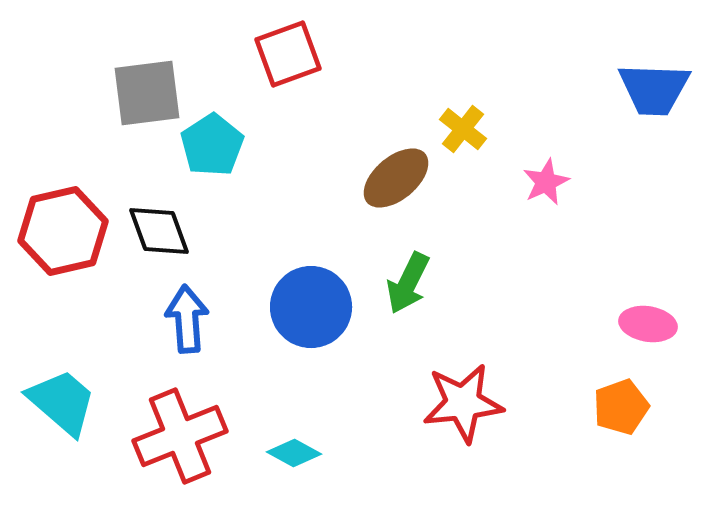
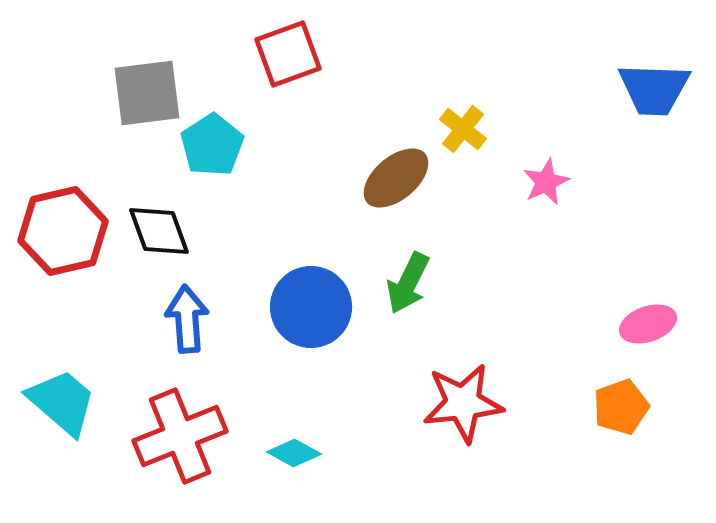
pink ellipse: rotated 28 degrees counterclockwise
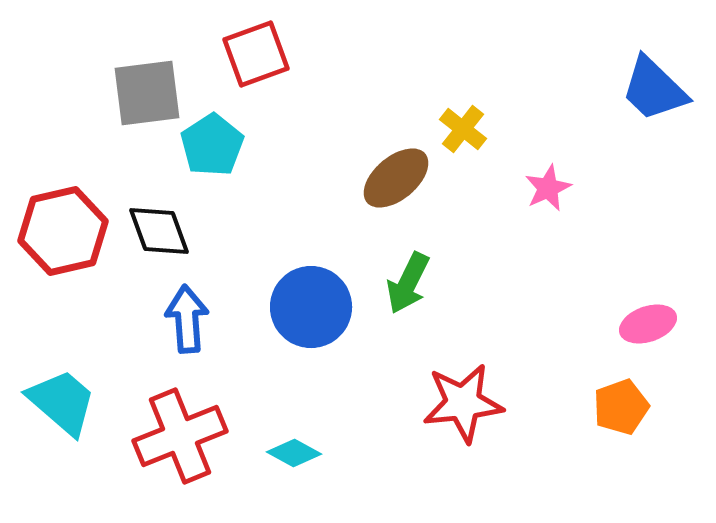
red square: moved 32 px left
blue trapezoid: rotated 42 degrees clockwise
pink star: moved 2 px right, 6 px down
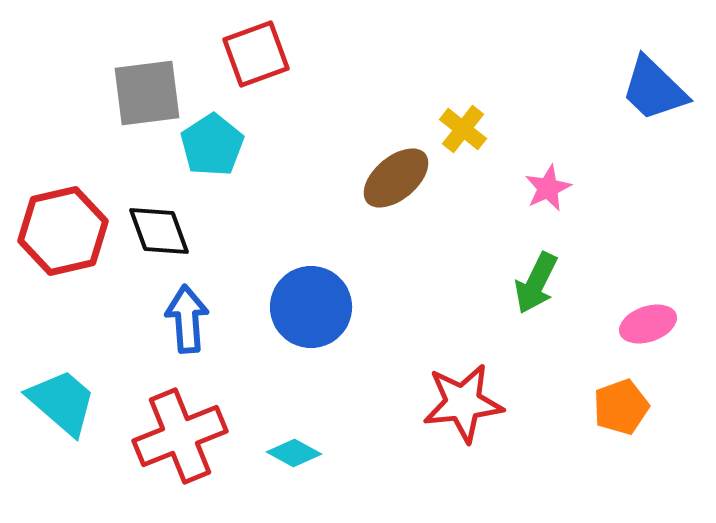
green arrow: moved 128 px right
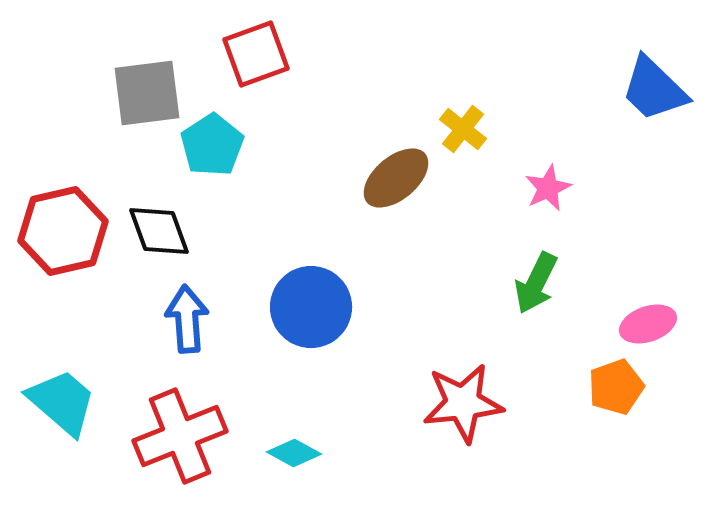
orange pentagon: moved 5 px left, 20 px up
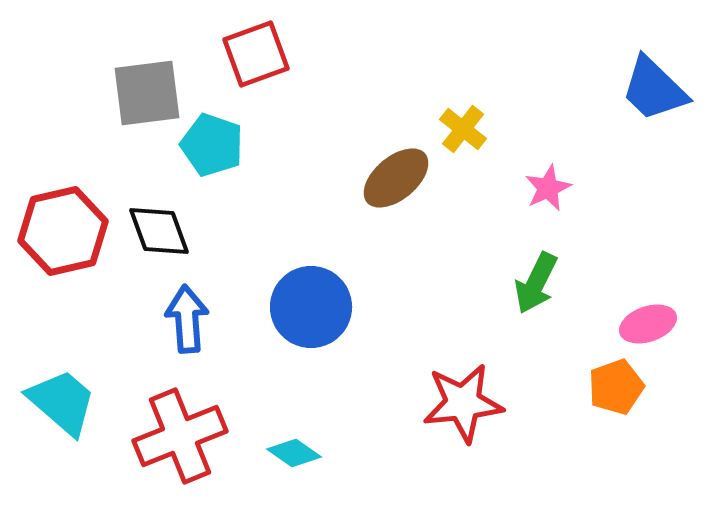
cyan pentagon: rotated 20 degrees counterclockwise
cyan diamond: rotated 6 degrees clockwise
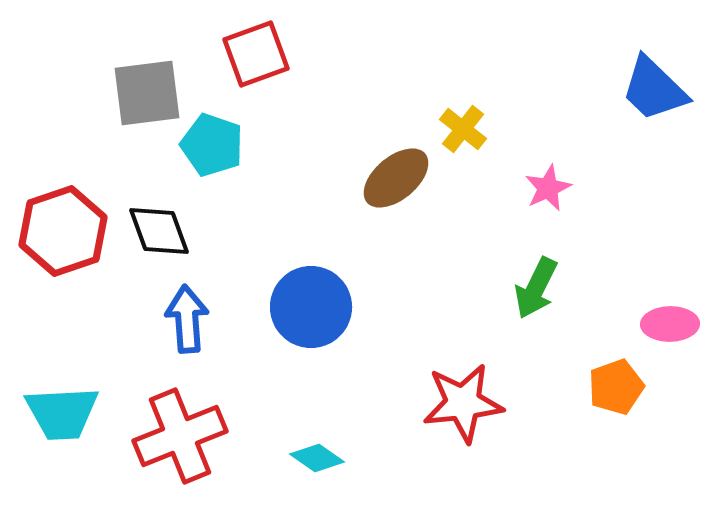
red hexagon: rotated 6 degrees counterclockwise
green arrow: moved 5 px down
pink ellipse: moved 22 px right; rotated 18 degrees clockwise
cyan trapezoid: moved 11 px down; rotated 136 degrees clockwise
cyan diamond: moved 23 px right, 5 px down
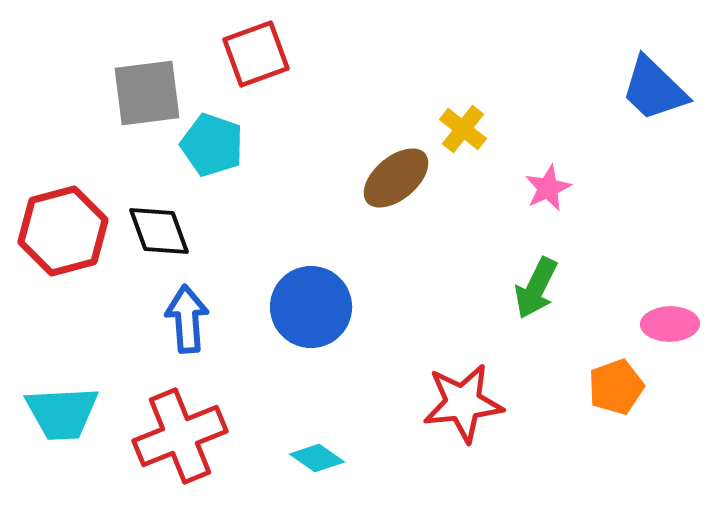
red hexagon: rotated 4 degrees clockwise
